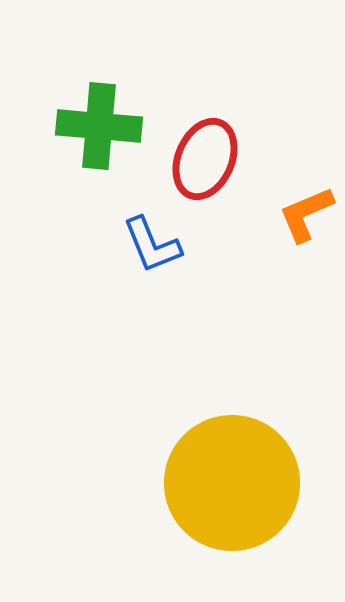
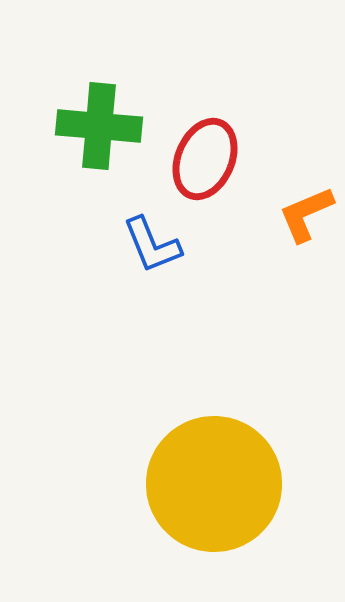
yellow circle: moved 18 px left, 1 px down
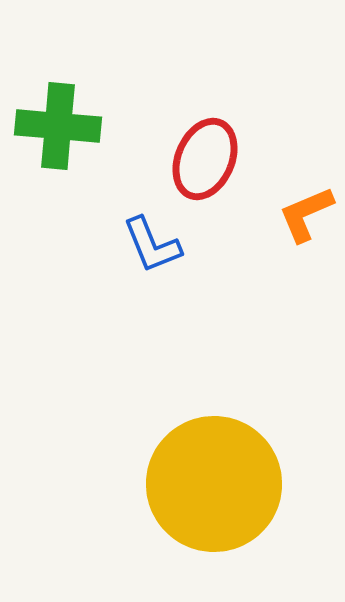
green cross: moved 41 px left
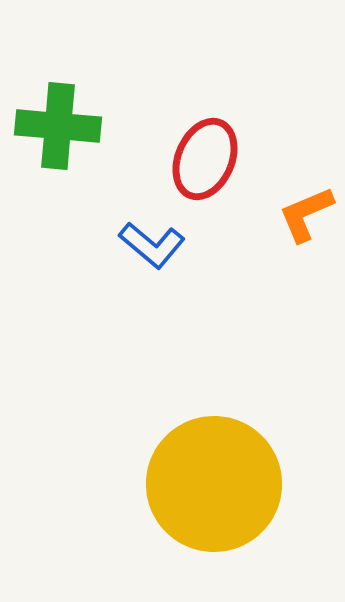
blue L-shape: rotated 28 degrees counterclockwise
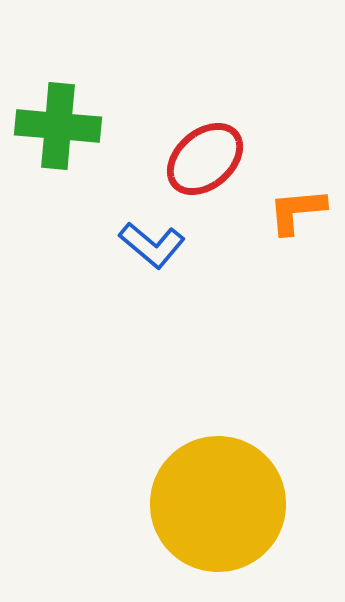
red ellipse: rotated 26 degrees clockwise
orange L-shape: moved 9 px left, 3 px up; rotated 18 degrees clockwise
yellow circle: moved 4 px right, 20 px down
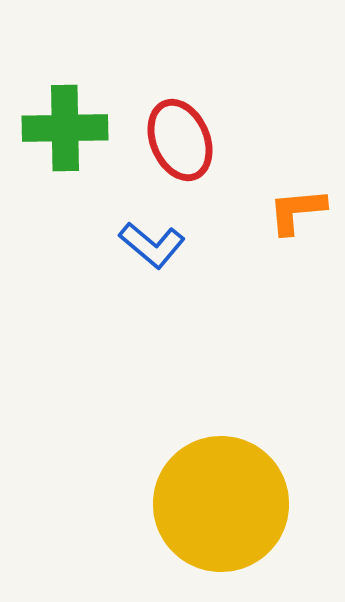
green cross: moved 7 px right, 2 px down; rotated 6 degrees counterclockwise
red ellipse: moved 25 px left, 19 px up; rotated 72 degrees counterclockwise
yellow circle: moved 3 px right
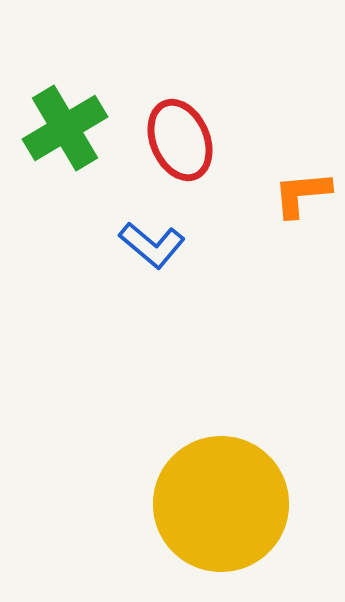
green cross: rotated 30 degrees counterclockwise
orange L-shape: moved 5 px right, 17 px up
